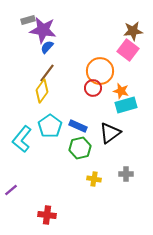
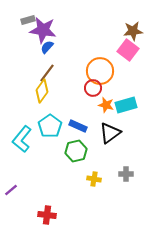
orange star: moved 15 px left, 14 px down
green hexagon: moved 4 px left, 3 px down
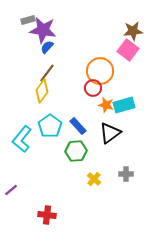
cyan rectangle: moved 2 px left
blue rectangle: rotated 24 degrees clockwise
green hexagon: rotated 10 degrees clockwise
yellow cross: rotated 32 degrees clockwise
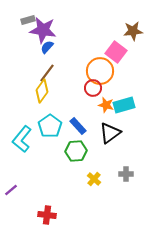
pink square: moved 12 px left, 2 px down
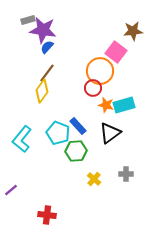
cyan pentagon: moved 8 px right, 7 px down; rotated 15 degrees counterclockwise
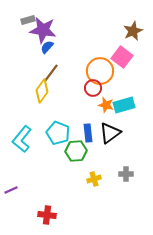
brown star: rotated 18 degrees counterclockwise
pink square: moved 6 px right, 5 px down
brown line: moved 4 px right
blue rectangle: moved 10 px right, 7 px down; rotated 36 degrees clockwise
yellow cross: rotated 32 degrees clockwise
purple line: rotated 16 degrees clockwise
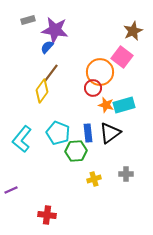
purple star: moved 12 px right
orange circle: moved 1 px down
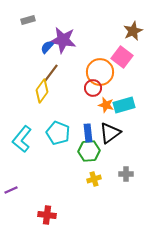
purple star: moved 8 px right, 10 px down
green hexagon: moved 13 px right
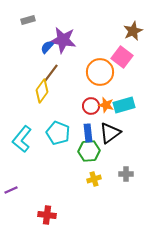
red circle: moved 2 px left, 18 px down
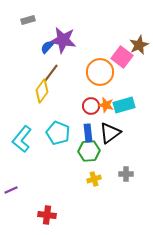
brown star: moved 6 px right, 14 px down
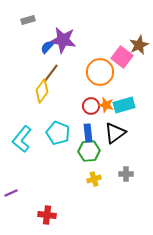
black triangle: moved 5 px right
purple line: moved 3 px down
